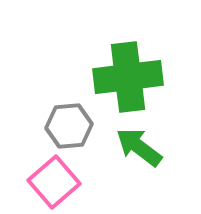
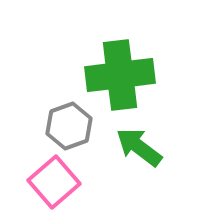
green cross: moved 8 px left, 2 px up
gray hexagon: rotated 15 degrees counterclockwise
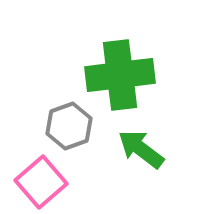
green arrow: moved 2 px right, 2 px down
pink square: moved 13 px left
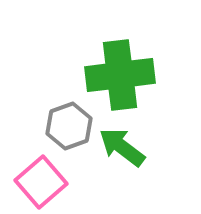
green arrow: moved 19 px left, 2 px up
